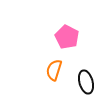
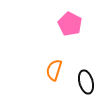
pink pentagon: moved 3 px right, 13 px up
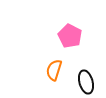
pink pentagon: moved 12 px down
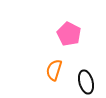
pink pentagon: moved 1 px left, 2 px up
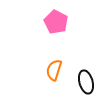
pink pentagon: moved 13 px left, 12 px up
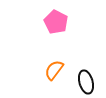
orange semicircle: rotated 20 degrees clockwise
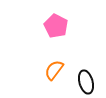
pink pentagon: moved 4 px down
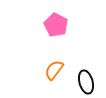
pink pentagon: moved 1 px up
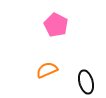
orange semicircle: moved 7 px left; rotated 30 degrees clockwise
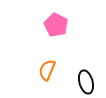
orange semicircle: rotated 45 degrees counterclockwise
